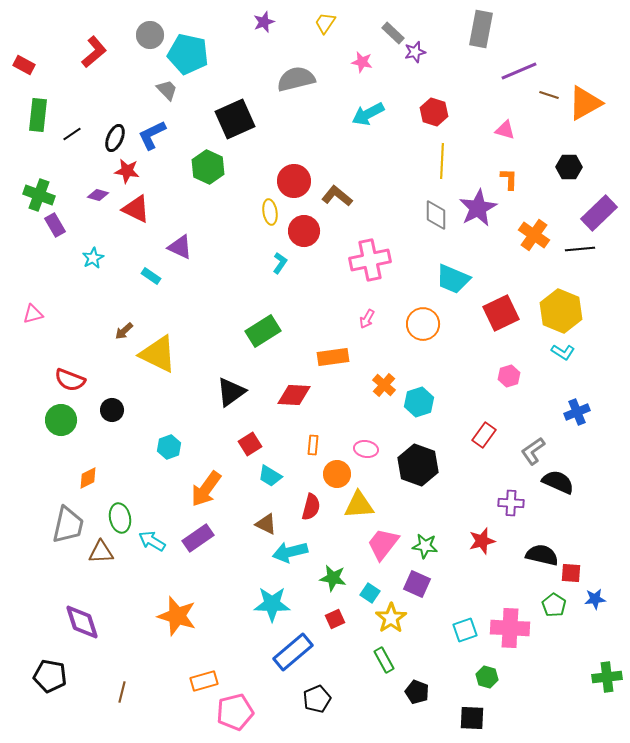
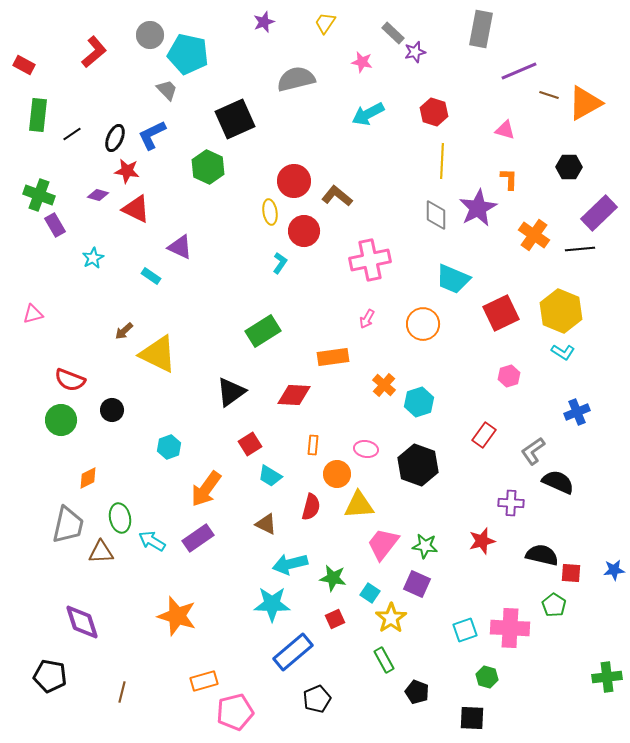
cyan arrow at (290, 552): moved 12 px down
blue star at (595, 599): moved 19 px right, 29 px up
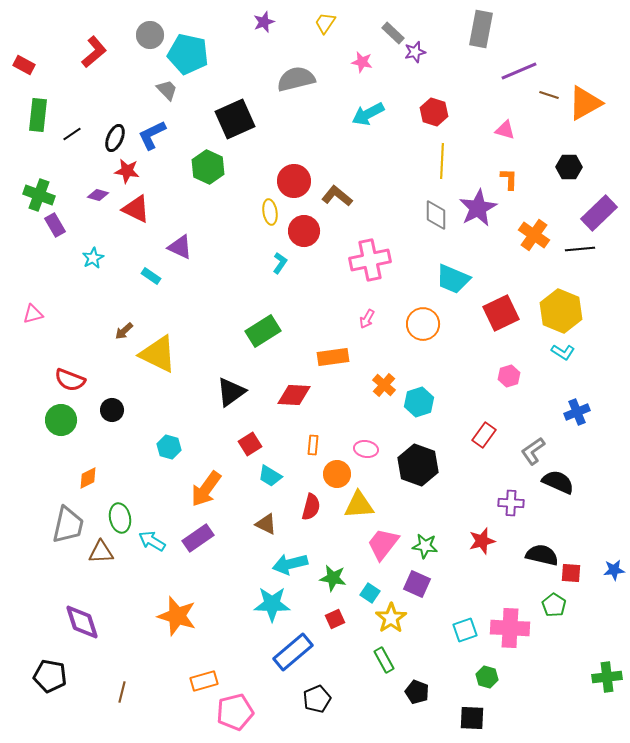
cyan hexagon at (169, 447): rotated 25 degrees counterclockwise
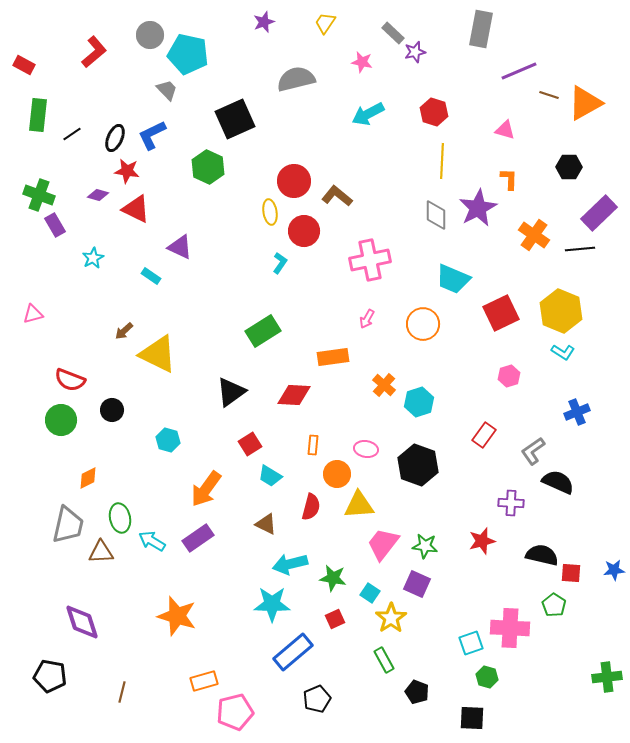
cyan hexagon at (169, 447): moved 1 px left, 7 px up
cyan square at (465, 630): moved 6 px right, 13 px down
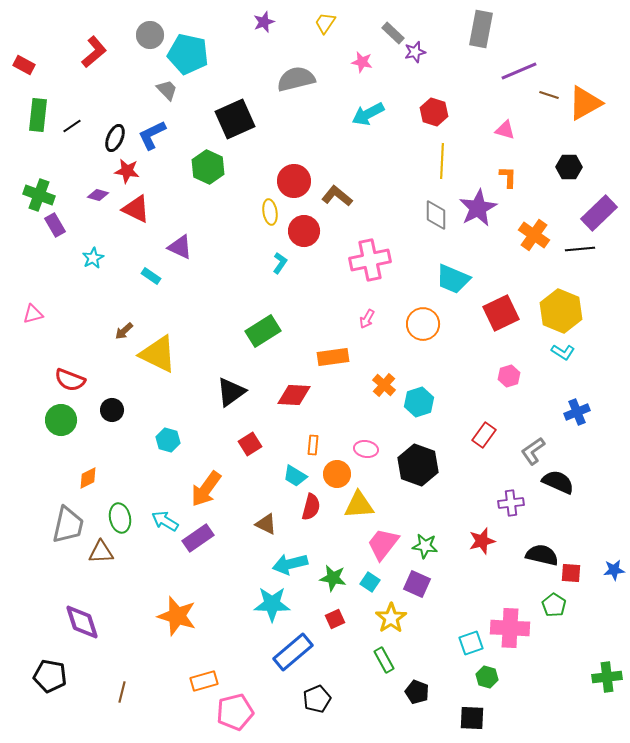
black line at (72, 134): moved 8 px up
orange L-shape at (509, 179): moved 1 px left, 2 px up
cyan trapezoid at (270, 476): moved 25 px right
purple cross at (511, 503): rotated 10 degrees counterclockwise
cyan arrow at (152, 541): moved 13 px right, 20 px up
cyan square at (370, 593): moved 11 px up
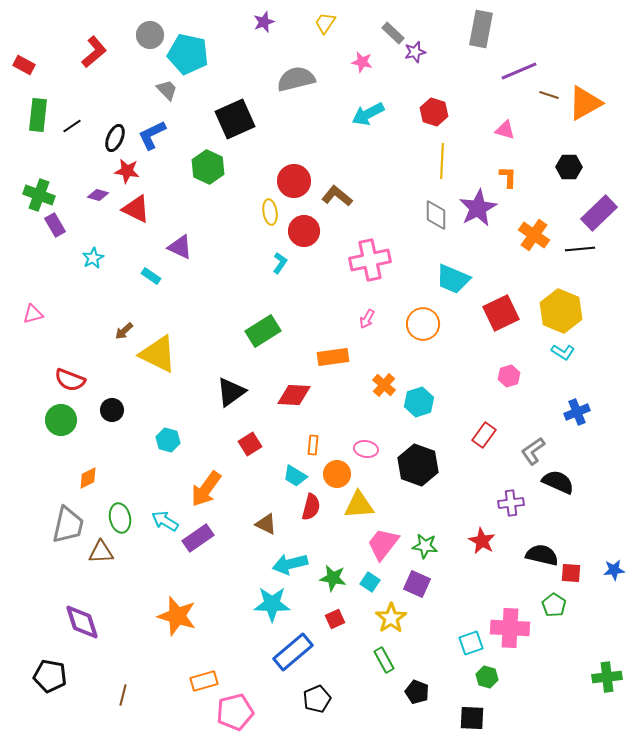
red star at (482, 541): rotated 28 degrees counterclockwise
brown line at (122, 692): moved 1 px right, 3 px down
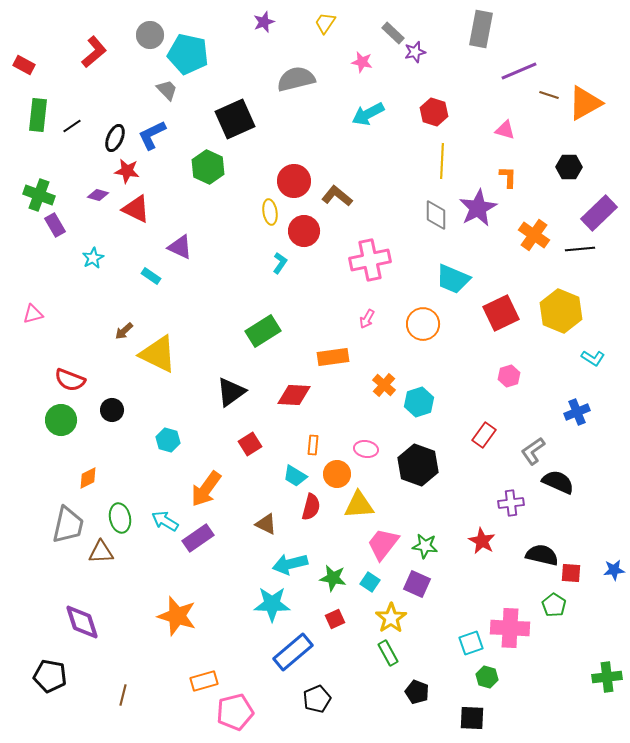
cyan L-shape at (563, 352): moved 30 px right, 6 px down
green rectangle at (384, 660): moved 4 px right, 7 px up
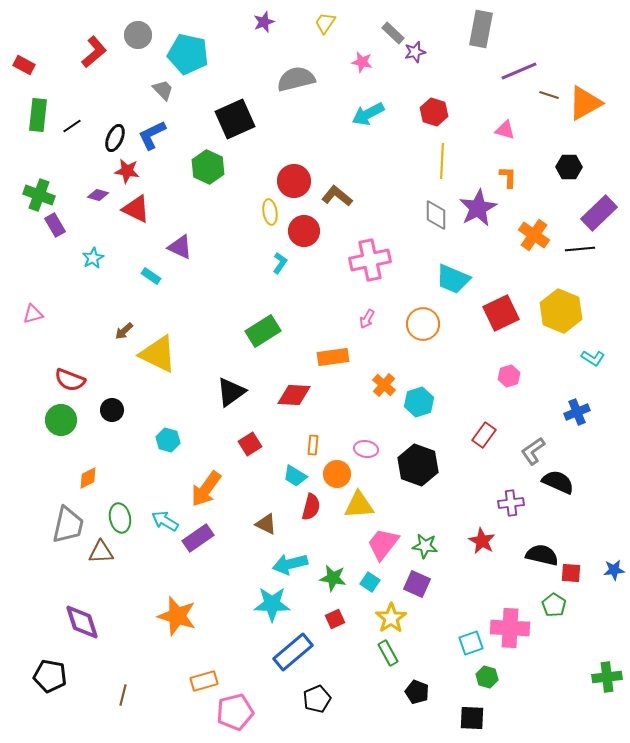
gray circle at (150, 35): moved 12 px left
gray trapezoid at (167, 90): moved 4 px left
